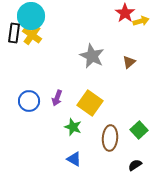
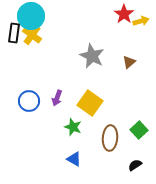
red star: moved 1 px left, 1 px down
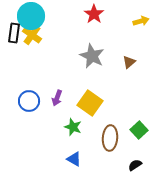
red star: moved 30 px left
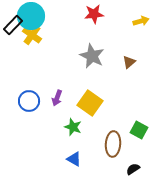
red star: rotated 30 degrees clockwise
black rectangle: moved 1 px left, 8 px up; rotated 36 degrees clockwise
green square: rotated 18 degrees counterclockwise
brown ellipse: moved 3 px right, 6 px down
black semicircle: moved 2 px left, 4 px down
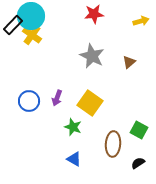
black semicircle: moved 5 px right, 6 px up
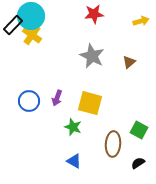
yellow square: rotated 20 degrees counterclockwise
blue triangle: moved 2 px down
